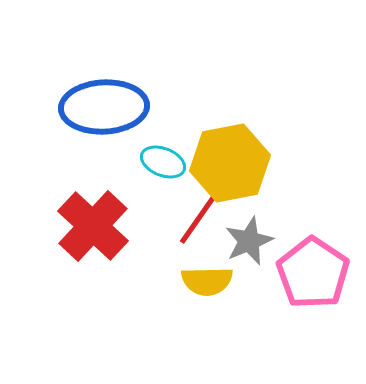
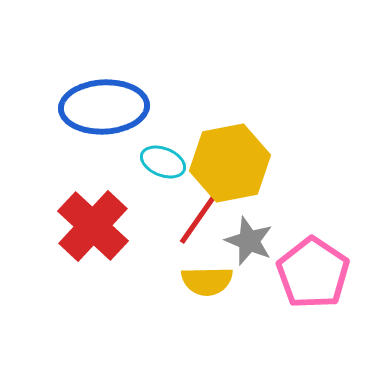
gray star: rotated 27 degrees counterclockwise
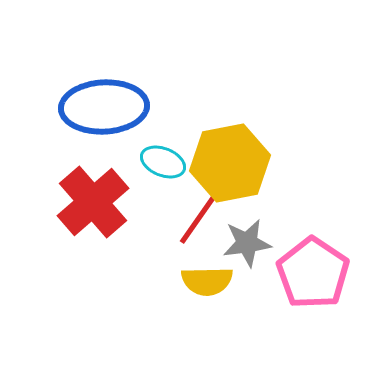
red cross: moved 24 px up; rotated 6 degrees clockwise
gray star: moved 2 px left, 2 px down; rotated 30 degrees counterclockwise
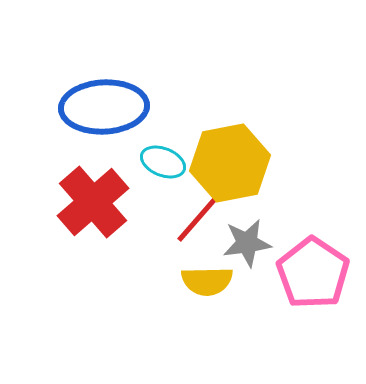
red line: rotated 6 degrees clockwise
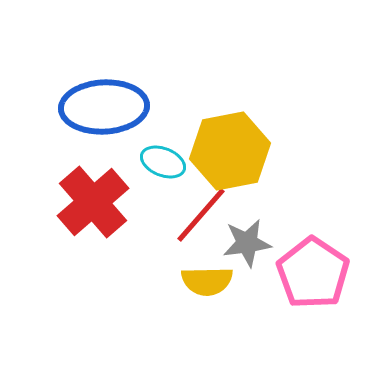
yellow hexagon: moved 12 px up
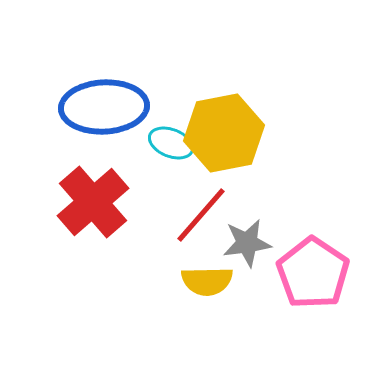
yellow hexagon: moved 6 px left, 18 px up
cyan ellipse: moved 8 px right, 19 px up
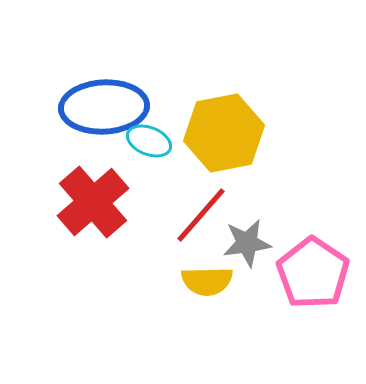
cyan ellipse: moved 22 px left, 2 px up
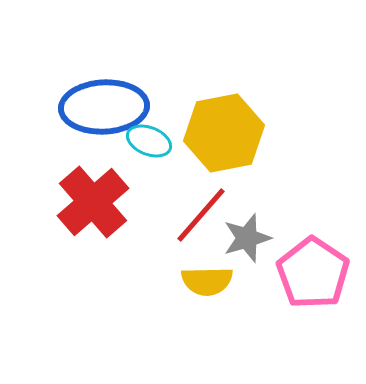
gray star: moved 5 px up; rotated 9 degrees counterclockwise
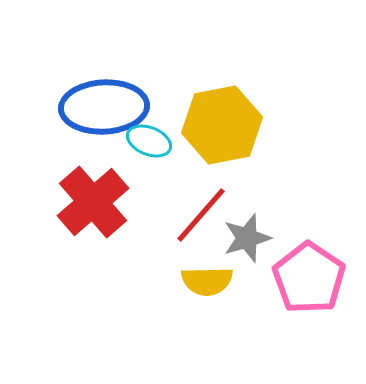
yellow hexagon: moved 2 px left, 8 px up
pink pentagon: moved 4 px left, 5 px down
